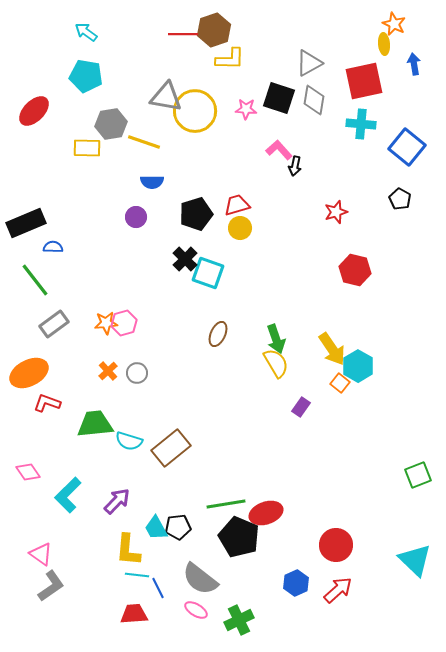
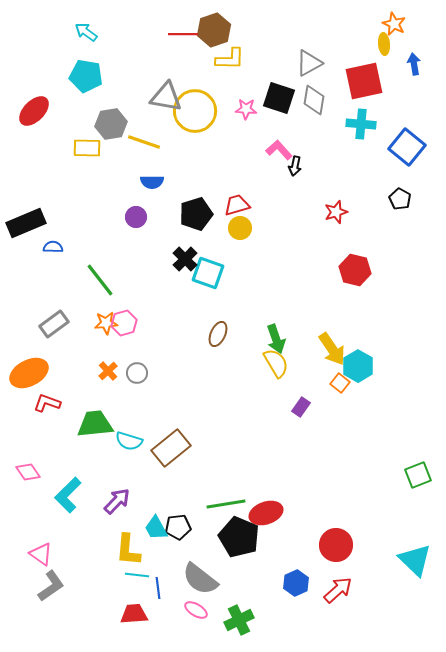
green line at (35, 280): moved 65 px right
blue line at (158, 588): rotated 20 degrees clockwise
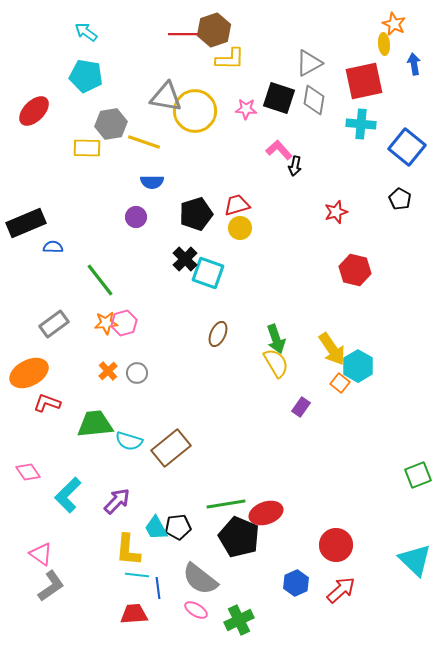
red arrow at (338, 590): moved 3 px right
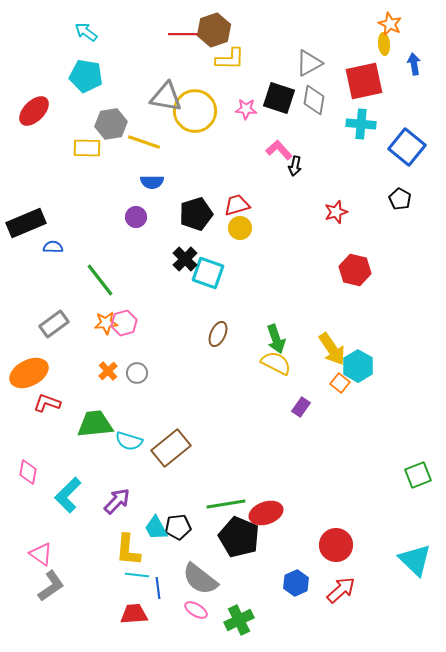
orange star at (394, 24): moved 4 px left
yellow semicircle at (276, 363): rotated 32 degrees counterclockwise
pink diamond at (28, 472): rotated 45 degrees clockwise
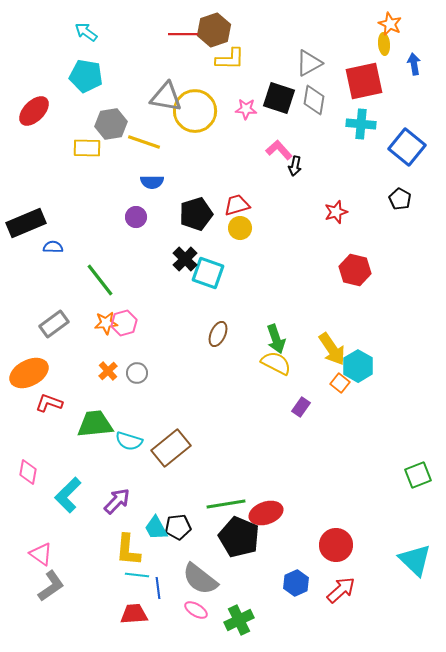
red L-shape at (47, 403): moved 2 px right
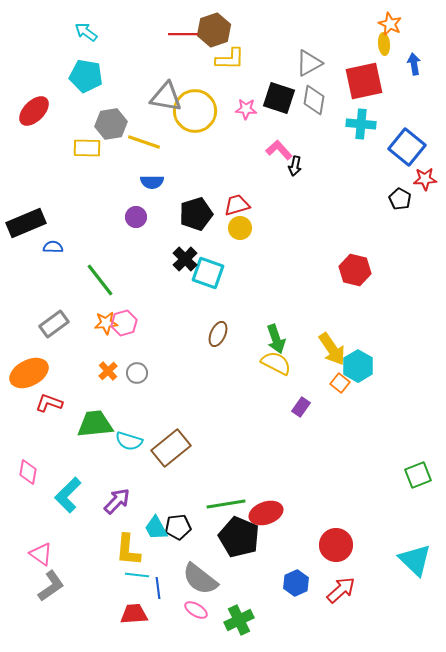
red star at (336, 212): moved 89 px right, 33 px up; rotated 15 degrees clockwise
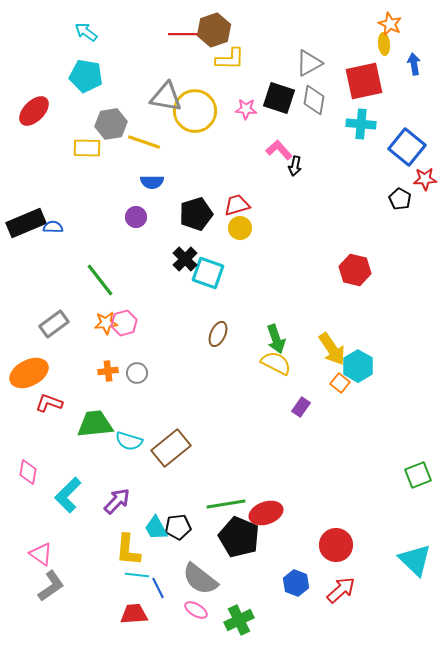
blue semicircle at (53, 247): moved 20 px up
orange cross at (108, 371): rotated 36 degrees clockwise
blue hexagon at (296, 583): rotated 15 degrees counterclockwise
blue line at (158, 588): rotated 20 degrees counterclockwise
